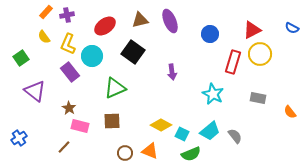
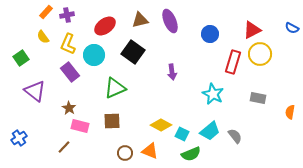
yellow semicircle: moved 1 px left
cyan circle: moved 2 px right, 1 px up
orange semicircle: rotated 48 degrees clockwise
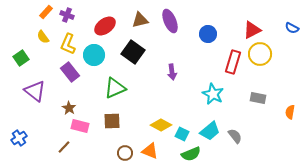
purple cross: rotated 32 degrees clockwise
blue circle: moved 2 px left
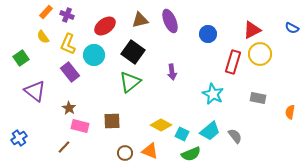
green triangle: moved 15 px right, 6 px up; rotated 15 degrees counterclockwise
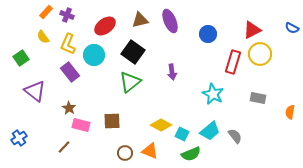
pink rectangle: moved 1 px right, 1 px up
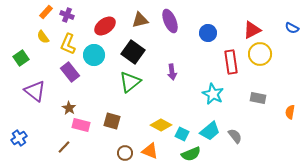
blue circle: moved 1 px up
red rectangle: moved 2 px left; rotated 25 degrees counterclockwise
brown square: rotated 18 degrees clockwise
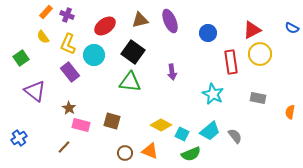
green triangle: rotated 45 degrees clockwise
